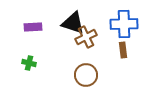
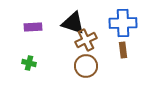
blue cross: moved 1 px left, 1 px up
brown cross: moved 3 px down
brown circle: moved 9 px up
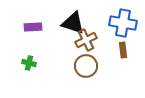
blue cross: rotated 12 degrees clockwise
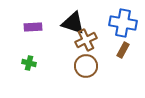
brown rectangle: rotated 35 degrees clockwise
